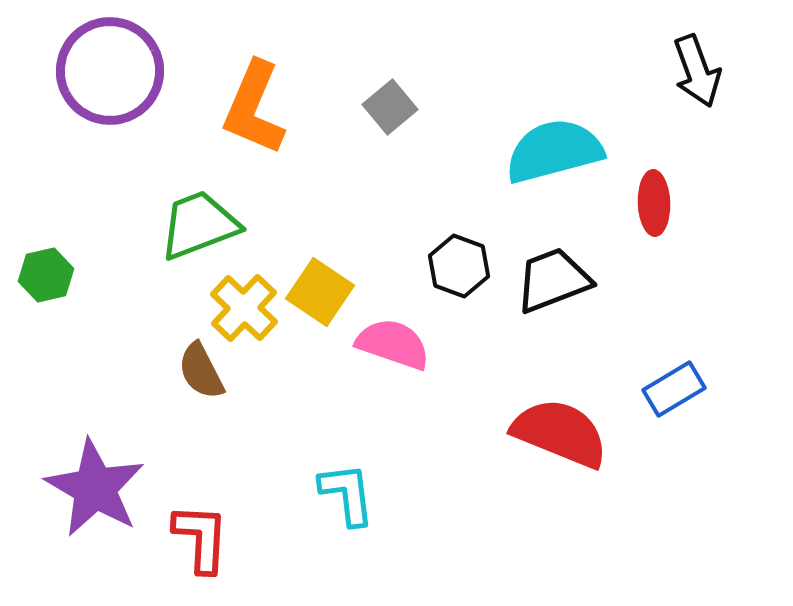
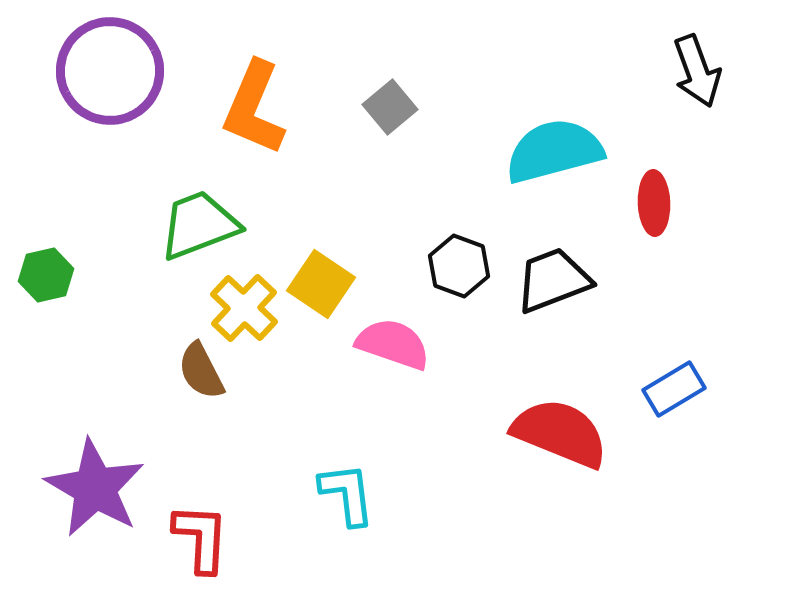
yellow square: moved 1 px right, 8 px up
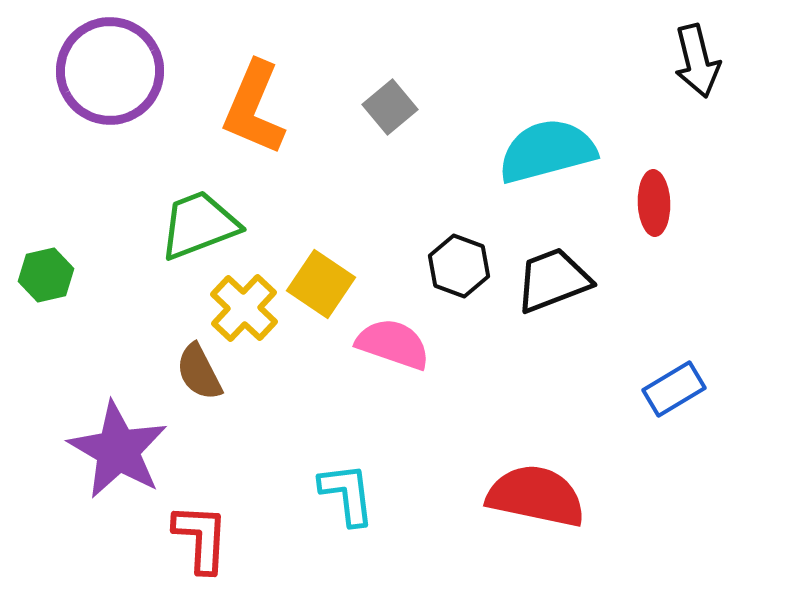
black arrow: moved 10 px up; rotated 6 degrees clockwise
cyan semicircle: moved 7 px left
brown semicircle: moved 2 px left, 1 px down
red semicircle: moved 24 px left, 63 px down; rotated 10 degrees counterclockwise
purple star: moved 23 px right, 38 px up
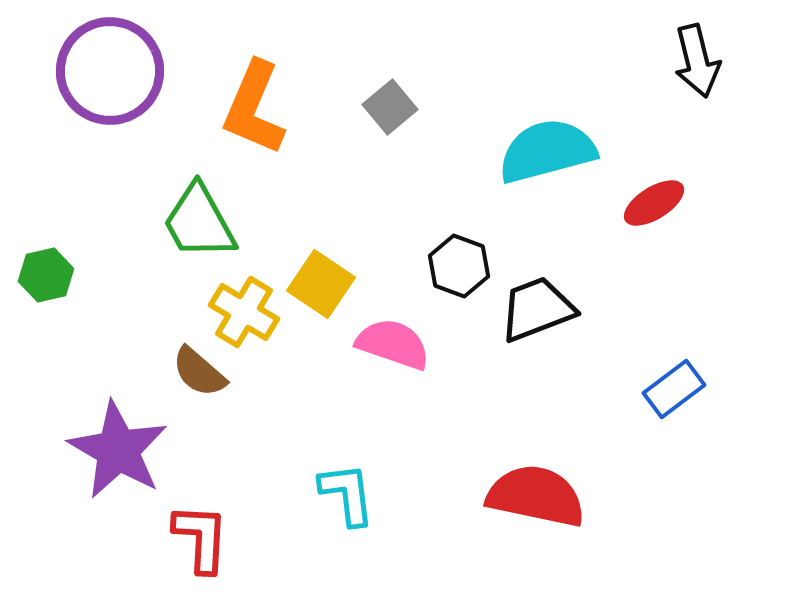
red ellipse: rotated 60 degrees clockwise
green trapezoid: moved 3 px up; rotated 98 degrees counterclockwise
black trapezoid: moved 16 px left, 29 px down
yellow cross: moved 4 px down; rotated 12 degrees counterclockwise
brown semicircle: rotated 22 degrees counterclockwise
blue rectangle: rotated 6 degrees counterclockwise
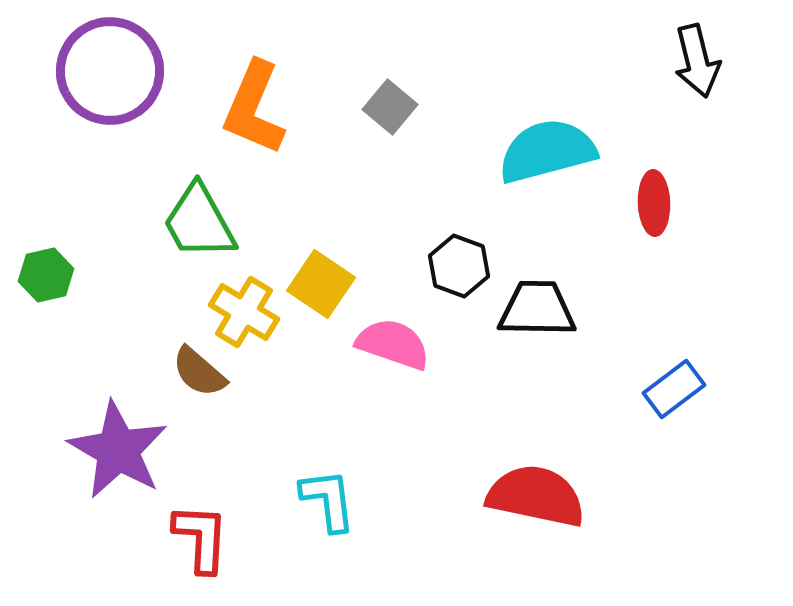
gray square: rotated 10 degrees counterclockwise
red ellipse: rotated 60 degrees counterclockwise
black trapezoid: rotated 22 degrees clockwise
cyan L-shape: moved 19 px left, 6 px down
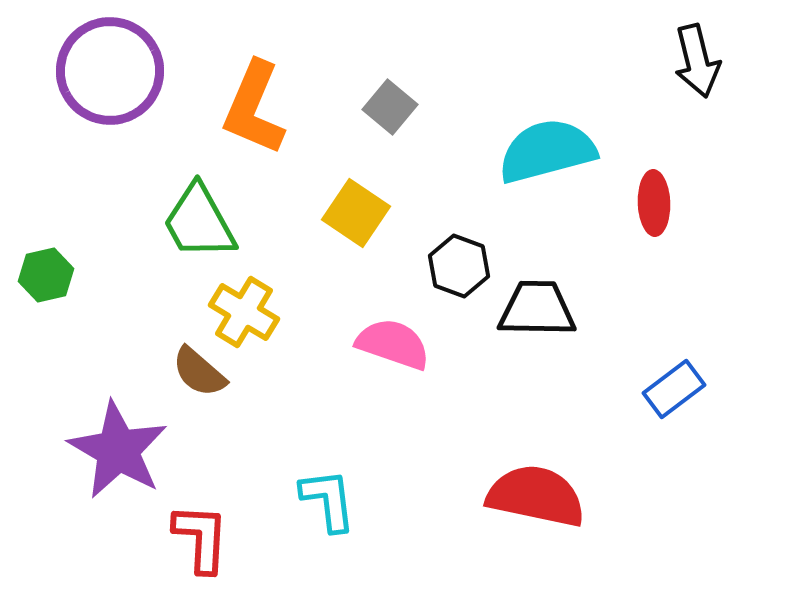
yellow square: moved 35 px right, 71 px up
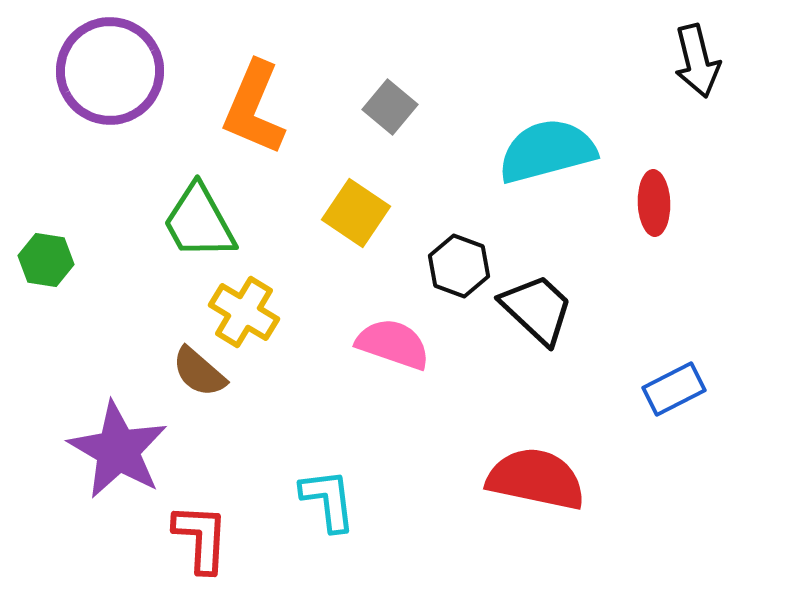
green hexagon: moved 15 px up; rotated 22 degrees clockwise
black trapezoid: rotated 42 degrees clockwise
blue rectangle: rotated 10 degrees clockwise
red semicircle: moved 17 px up
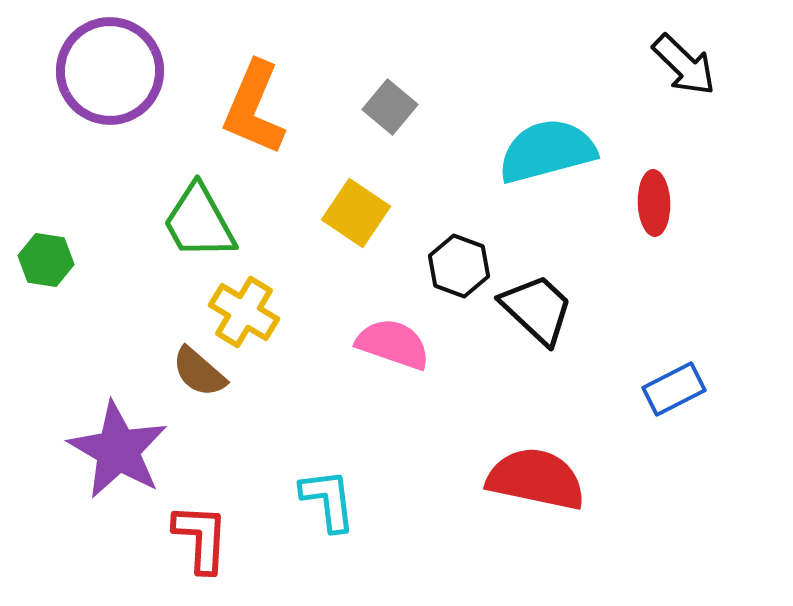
black arrow: moved 13 px left, 4 px down; rotated 32 degrees counterclockwise
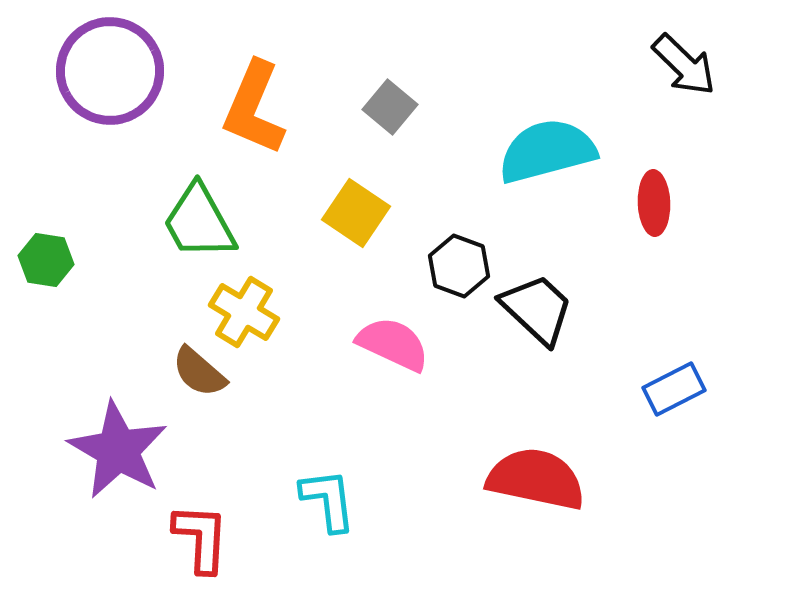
pink semicircle: rotated 6 degrees clockwise
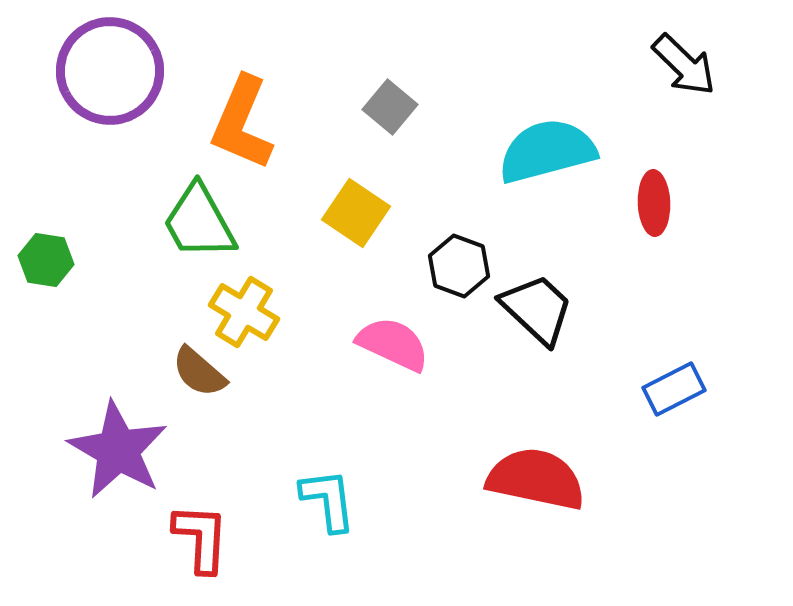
orange L-shape: moved 12 px left, 15 px down
